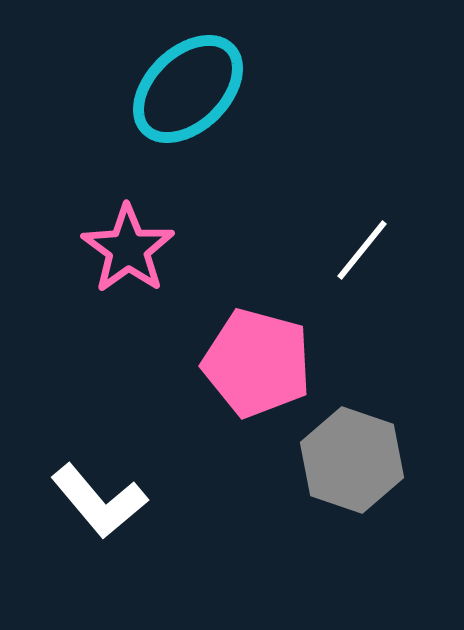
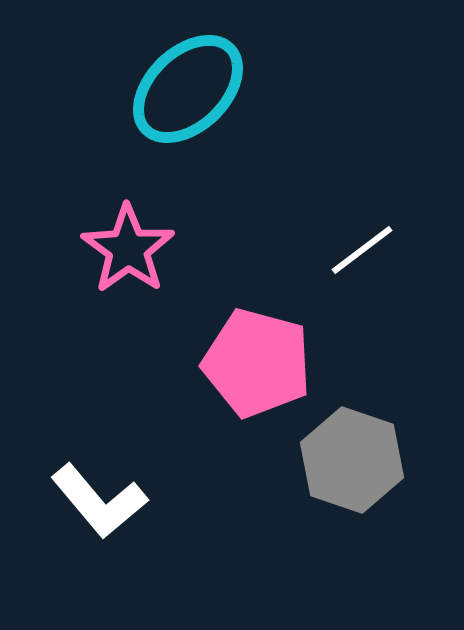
white line: rotated 14 degrees clockwise
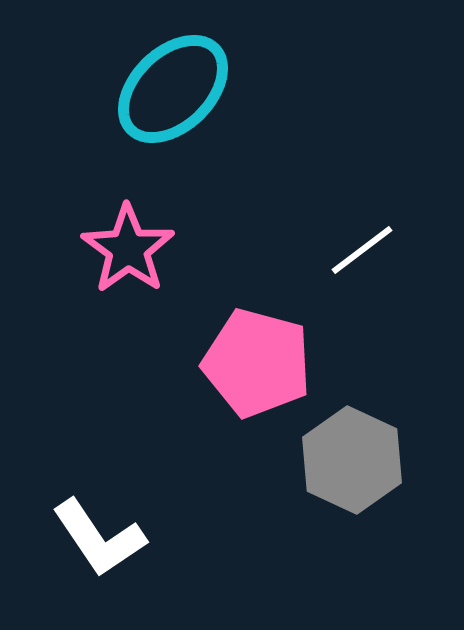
cyan ellipse: moved 15 px left
gray hexagon: rotated 6 degrees clockwise
white L-shape: moved 37 px down; rotated 6 degrees clockwise
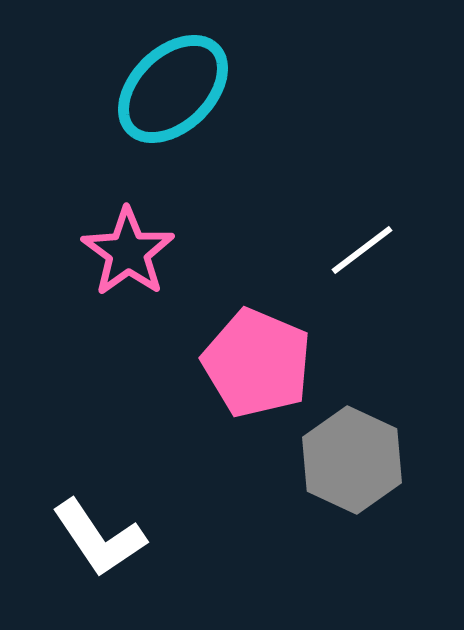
pink star: moved 3 px down
pink pentagon: rotated 8 degrees clockwise
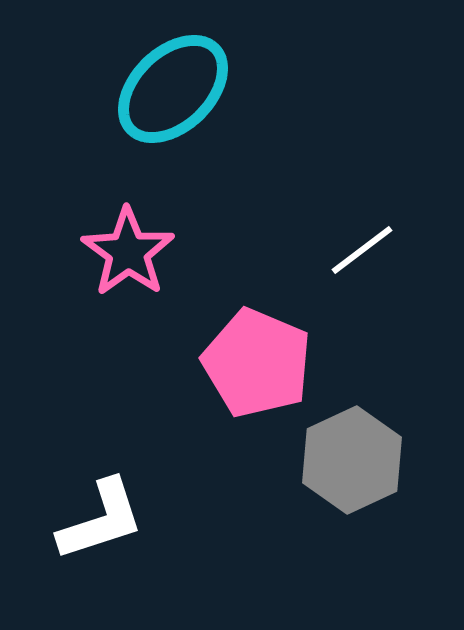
gray hexagon: rotated 10 degrees clockwise
white L-shape: moved 2 px right, 18 px up; rotated 74 degrees counterclockwise
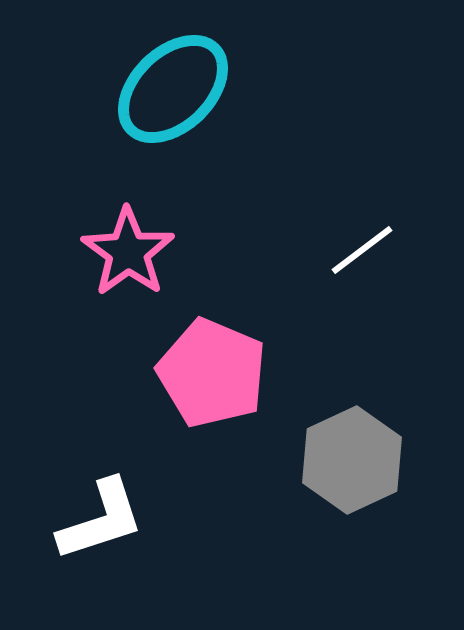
pink pentagon: moved 45 px left, 10 px down
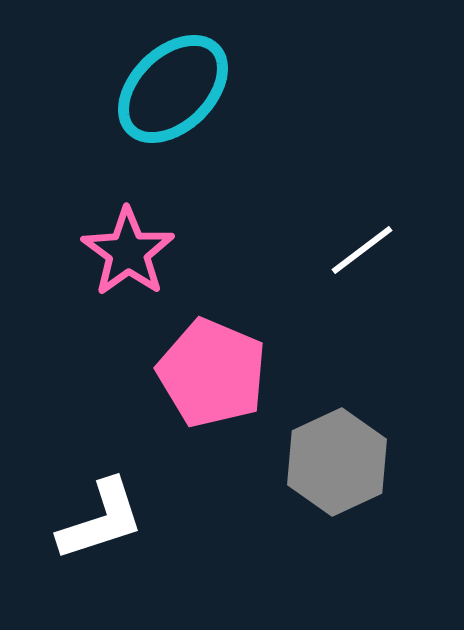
gray hexagon: moved 15 px left, 2 px down
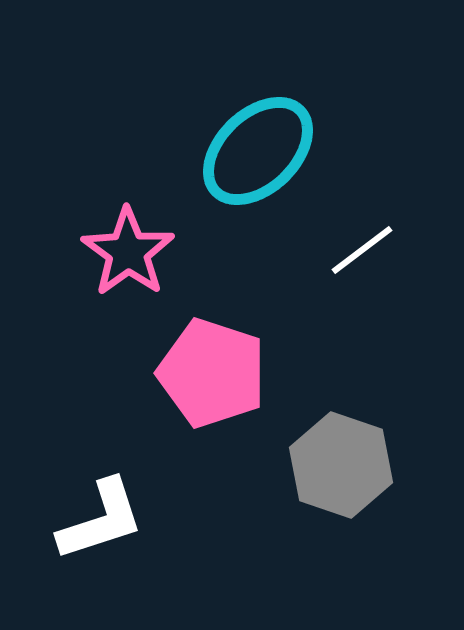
cyan ellipse: moved 85 px right, 62 px down
pink pentagon: rotated 5 degrees counterclockwise
gray hexagon: moved 4 px right, 3 px down; rotated 16 degrees counterclockwise
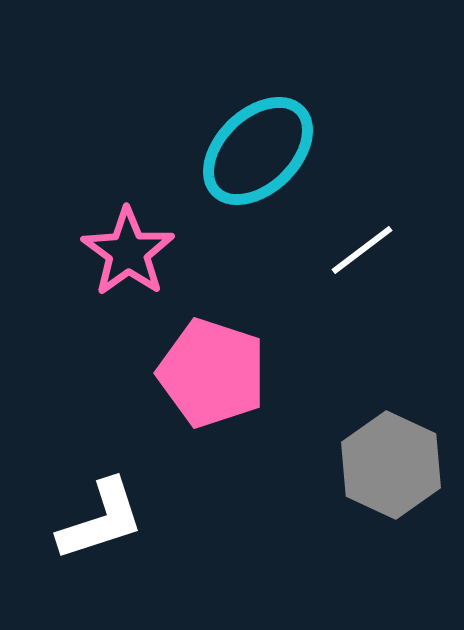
gray hexagon: moved 50 px right; rotated 6 degrees clockwise
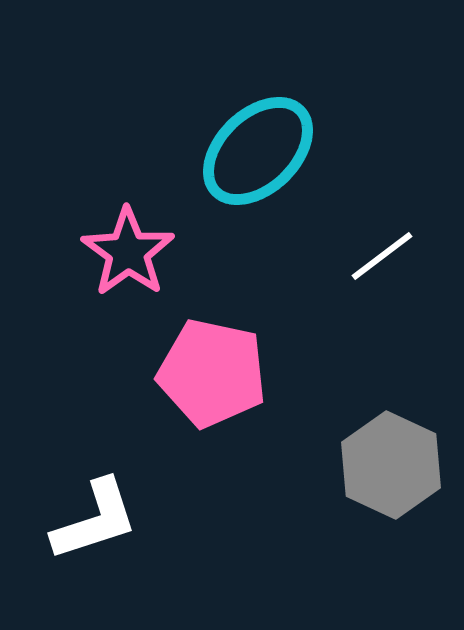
white line: moved 20 px right, 6 px down
pink pentagon: rotated 6 degrees counterclockwise
white L-shape: moved 6 px left
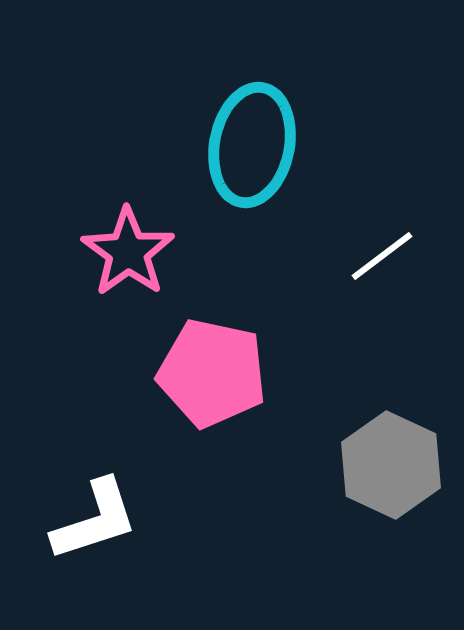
cyan ellipse: moved 6 px left, 6 px up; rotated 35 degrees counterclockwise
